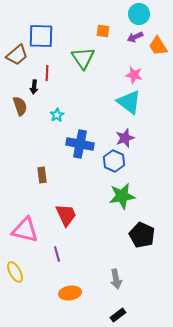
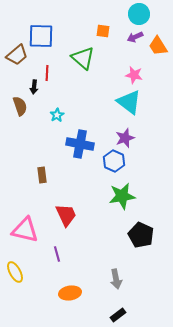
green triangle: rotated 15 degrees counterclockwise
black pentagon: moved 1 px left
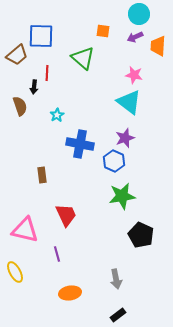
orange trapezoid: rotated 35 degrees clockwise
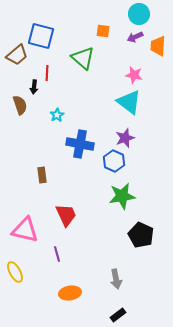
blue square: rotated 12 degrees clockwise
brown semicircle: moved 1 px up
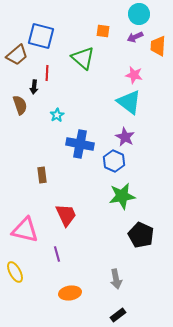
purple star: moved 1 px up; rotated 24 degrees counterclockwise
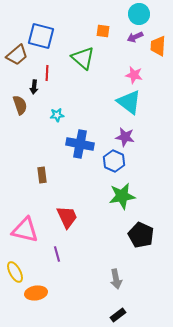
cyan star: rotated 24 degrees clockwise
purple star: rotated 18 degrees counterclockwise
red trapezoid: moved 1 px right, 2 px down
orange ellipse: moved 34 px left
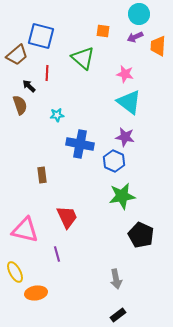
pink star: moved 9 px left, 1 px up
black arrow: moved 5 px left, 1 px up; rotated 128 degrees clockwise
